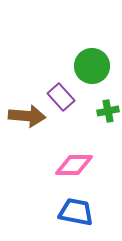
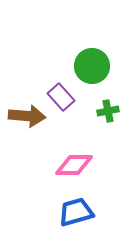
blue trapezoid: rotated 27 degrees counterclockwise
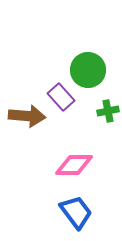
green circle: moved 4 px left, 4 px down
blue trapezoid: rotated 69 degrees clockwise
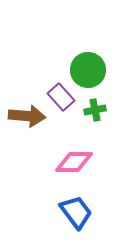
green cross: moved 13 px left, 1 px up
pink diamond: moved 3 px up
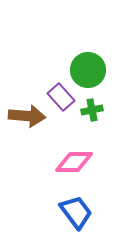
green cross: moved 3 px left
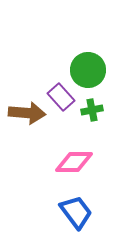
brown arrow: moved 3 px up
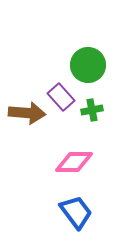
green circle: moved 5 px up
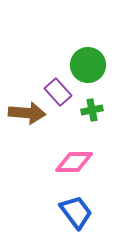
purple rectangle: moved 3 px left, 5 px up
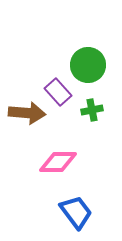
pink diamond: moved 16 px left
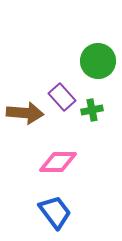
green circle: moved 10 px right, 4 px up
purple rectangle: moved 4 px right, 5 px down
brown arrow: moved 2 px left
blue trapezoid: moved 21 px left
